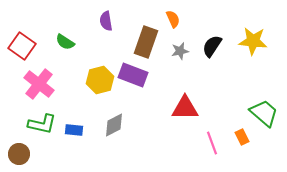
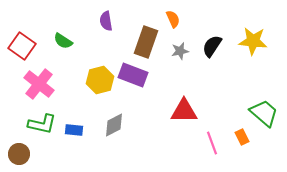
green semicircle: moved 2 px left, 1 px up
red triangle: moved 1 px left, 3 px down
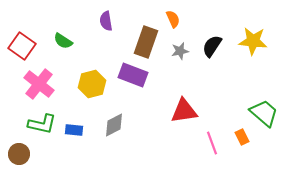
yellow hexagon: moved 8 px left, 4 px down
red triangle: rotated 8 degrees counterclockwise
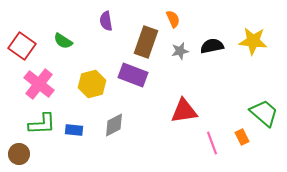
black semicircle: rotated 45 degrees clockwise
green L-shape: rotated 16 degrees counterclockwise
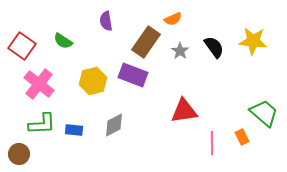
orange semicircle: rotated 90 degrees clockwise
brown rectangle: rotated 16 degrees clockwise
black semicircle: moved 2 px right, 1 px down; rotated 65 degrees clockwise
gray star: rotated 24 degrees counterclockwise
yellow hexagon: moved 1 px right, 3 px up
pink line: rotated 20 degrees clockwise
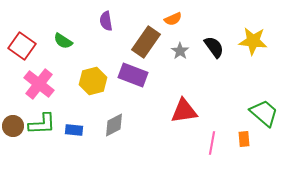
orange rectangle: moved 2 px right, 2 px down; rotated 21 degrees clockwise
pink line: rotated 10 degrees clockwise
brown circle: moved 6 px left, 28 px up
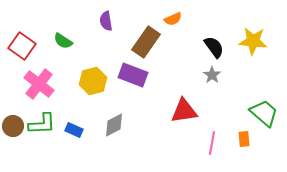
gray star: moved 32 px right, 24 px down
blue rectangle: rotated 18 degrees clockwise
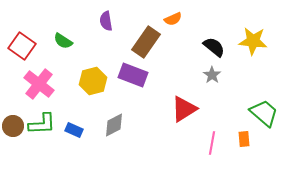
black semicircle: rotated 15 degrees counterclockwise
red triangle: moved 2 px up; rotated 24 degrees counterclockwise
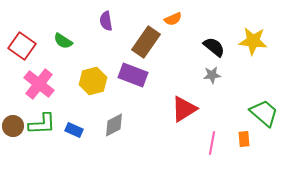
gray star: rotated 30 degrees clockwise
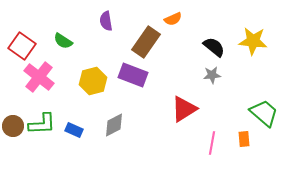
pink cross: moved 7 px up
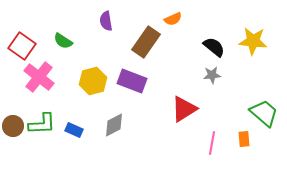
purple rectangle: moved 1 px left, 6 px down
